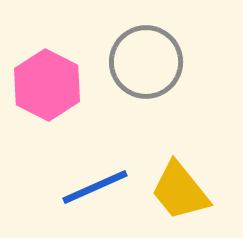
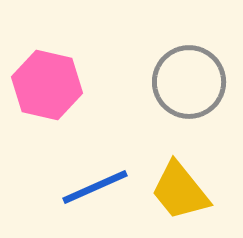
gray circle: moved 43 px right, 20 px down
pink hexagon: rotated 14 degrees counterclockwise
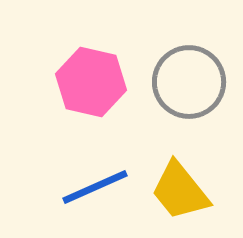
pink hexagon: moved 44 px right, 3 px up
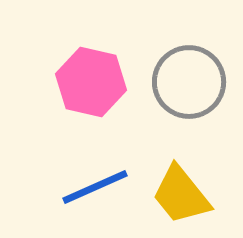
yellow trapezoid: moved 1 px right, 4 px down
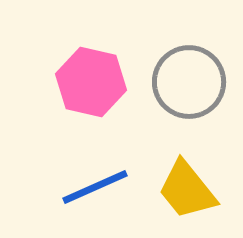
yellow trapezoid: moved 6 px right, 5 px up
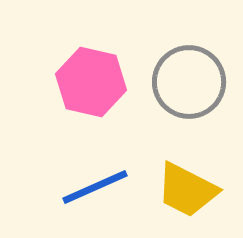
yellow trapezoid: rotated 24 degrees counterclockwise
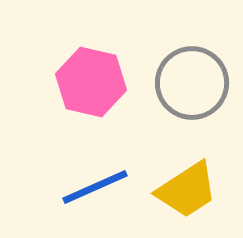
gray circle: moved 3 px right, 1 px down
yellow trapezoid: rotated 60 degrees counterclockwise
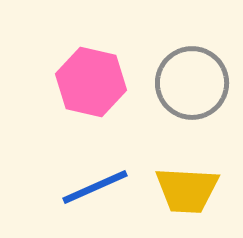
yellow trapezoid: rotated 36 degrees clockwise
